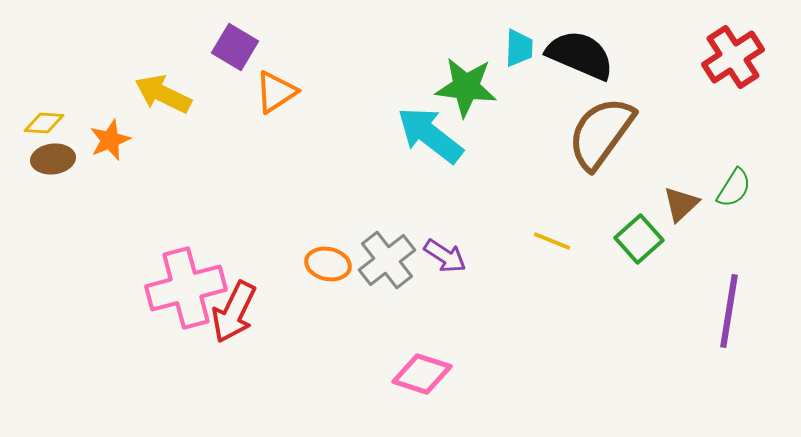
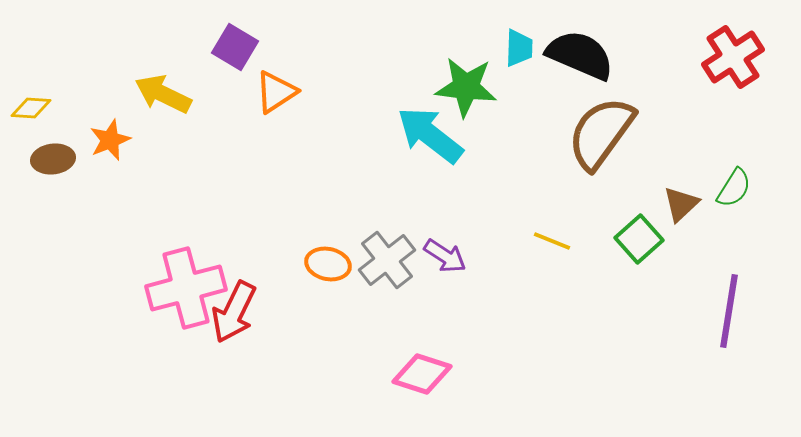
yellow diamond: moved 13 px left, 15 px up
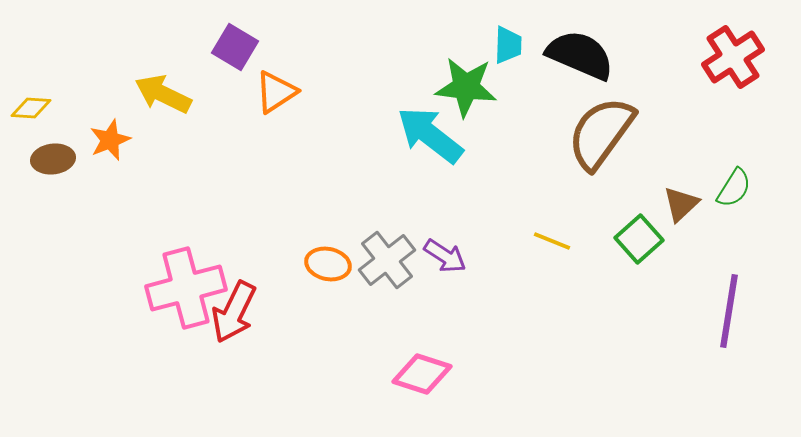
cyan trapezoid: moved 11 px left, 3 px up
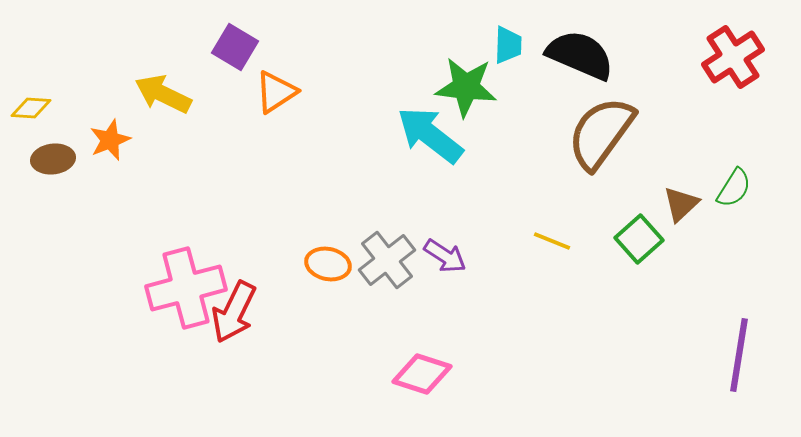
purple line: moved 10 px right, 44 px down
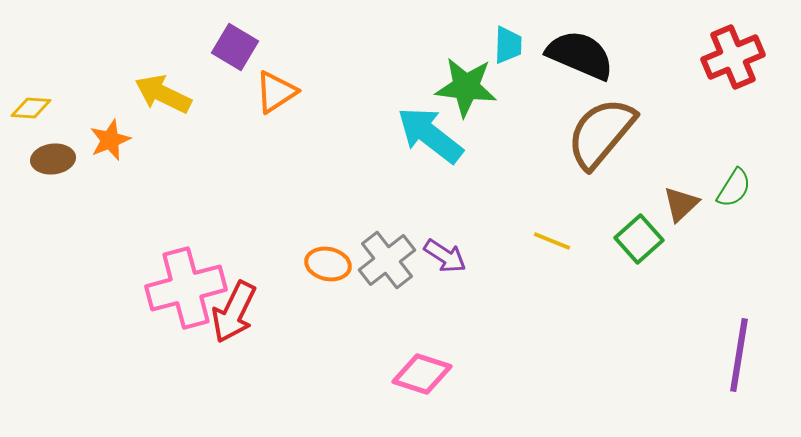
red cross: rotated 10 degrees clockwise
brown semicircle: rotated 4 degrees clockwise
